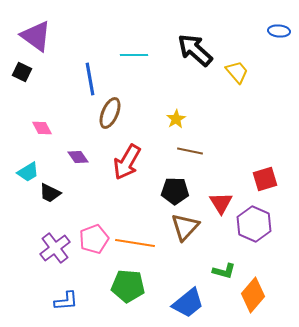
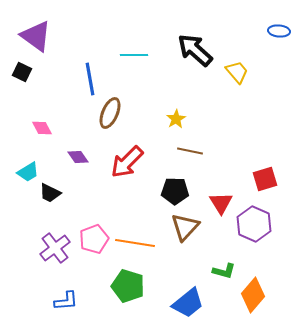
red arrow: rotated 15 degrees clockwise
green pentagon: rotated 12 degrees clockwise
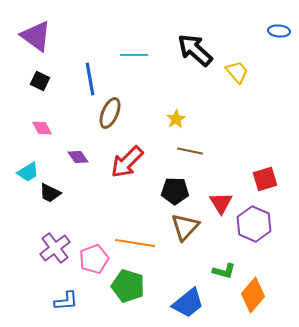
black square: moved 18 px right, 9 px down
pink pentagon: moved 20 px down
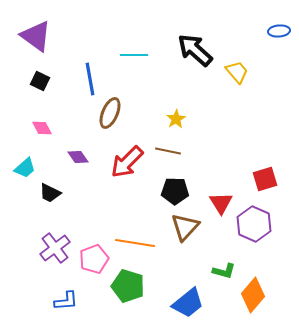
blue ellipse: rotated 10 degrees counterclockwise
brown line: moved 22 px left
cyan trapezoid: moved 3 px left, 4 px up; rotated 10 degrees counterclockwise
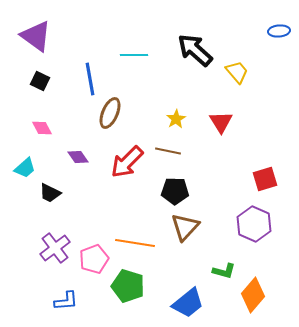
red triangle: moved 81 px up
